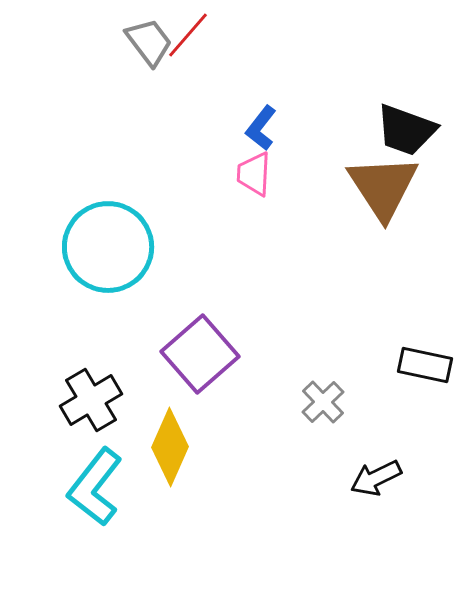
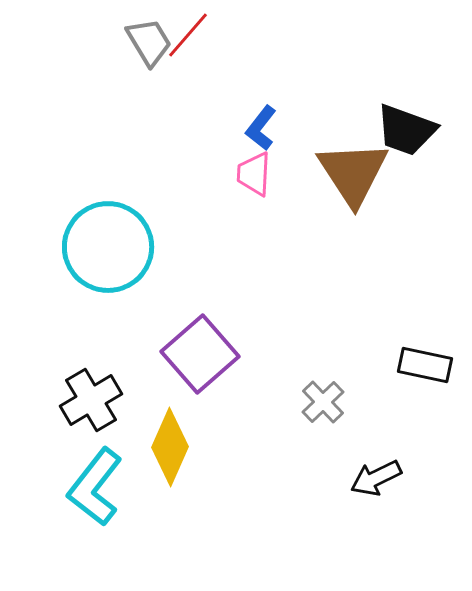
gray trapezoid: rotated 6 degrees clockwise
brown triangle: moved 30 px left, 14 px up
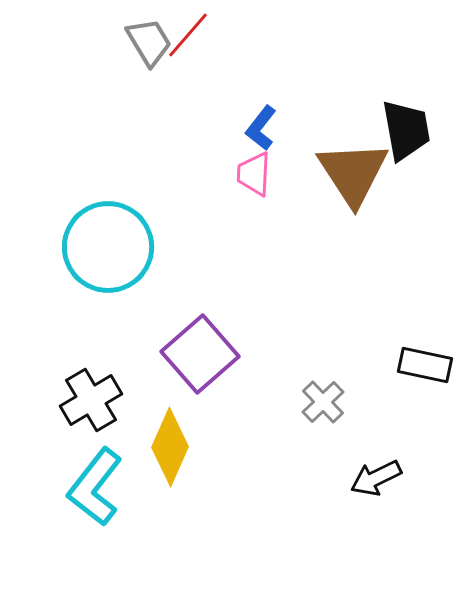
black trapezoid: rotated 120 degrees counterclockwise
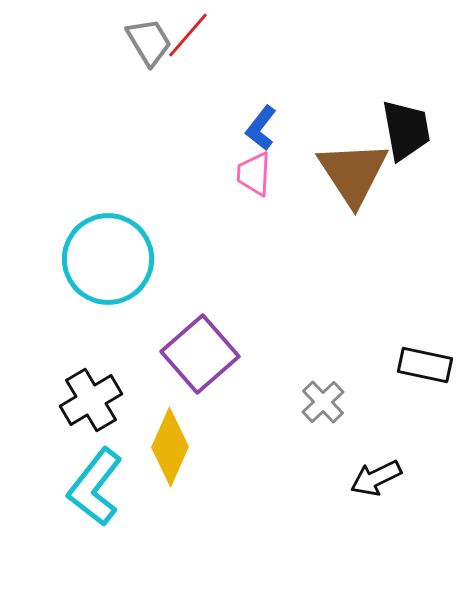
cyan circle: moved 12 px down
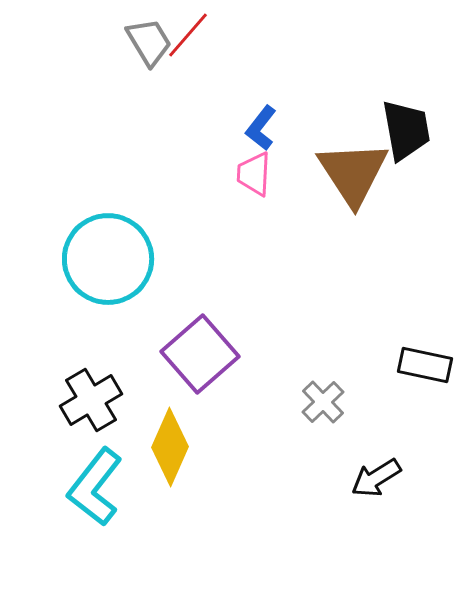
black arrow: rotated 6 degrees counterclockwise
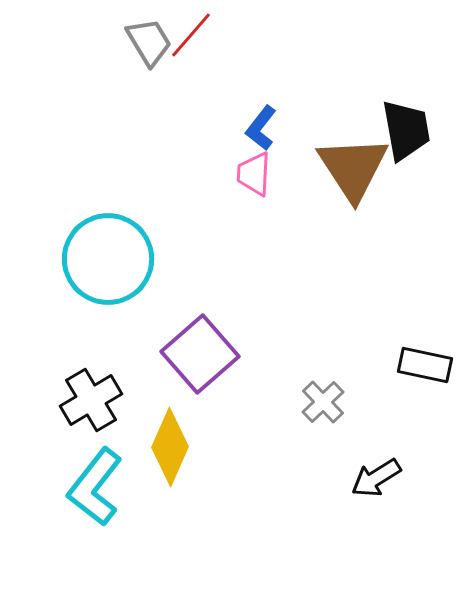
red line: moved 3 px right
brown triangle: moved 5 px up
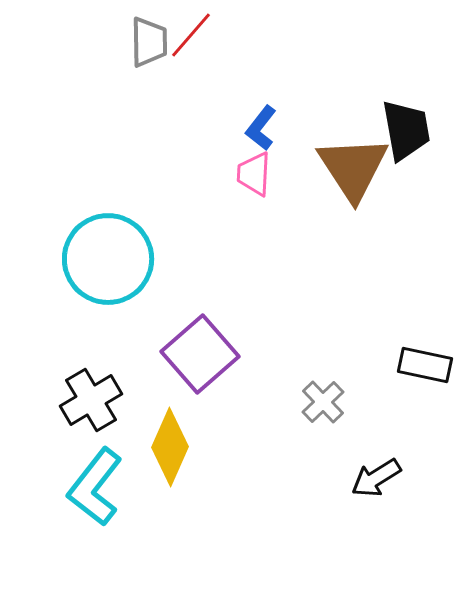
gray trapezoid: rotated 30 degrees clockwise
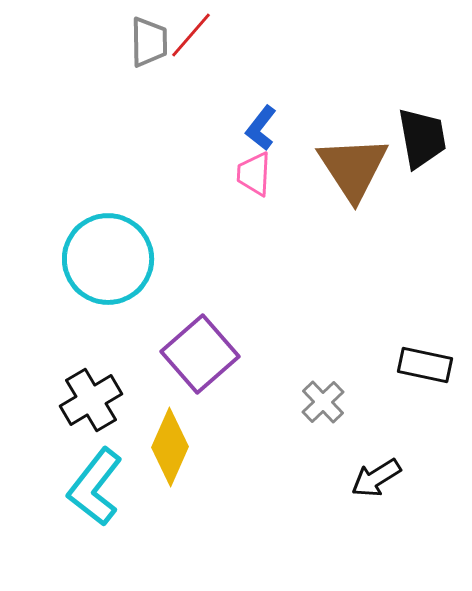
black trapezoid: moved 16 px right, 8 px down
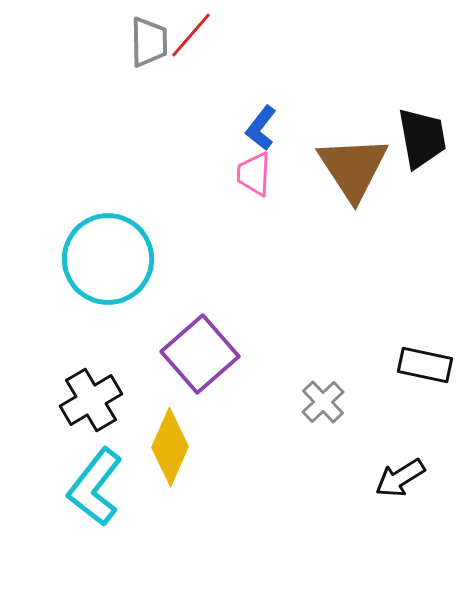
black arrow: moved 24 px right
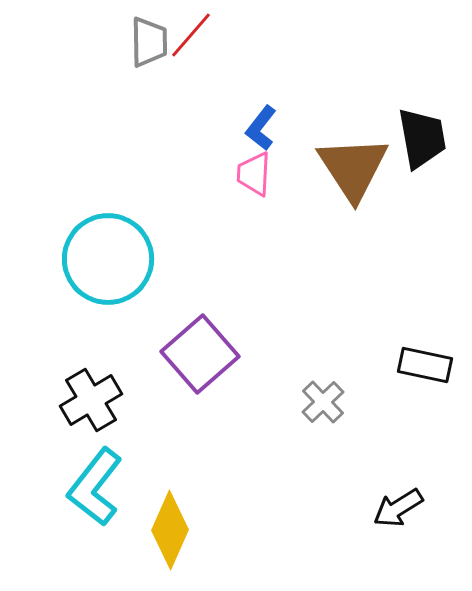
yellow diamond: moved 83 px down
black arrow: moved 2 px left, 30 px down
